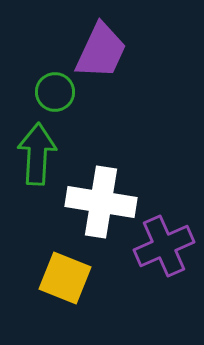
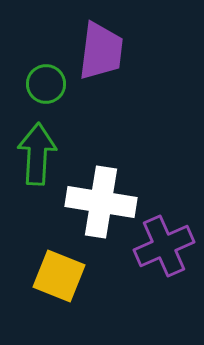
purple trapezoid: rotated 18 degrees counterclockwise
green circle: moved 9 px left, 8 px up
yellow square: moved 6 px left, 2 px up
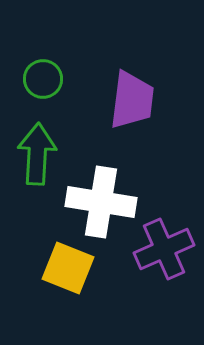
purple trapezoid: moved 31 px right, 49 px down
green circle: moved 3 px left, 5 px up
purple cross: moved 3 px down
yellow square: moved 9 px right, 8 px up
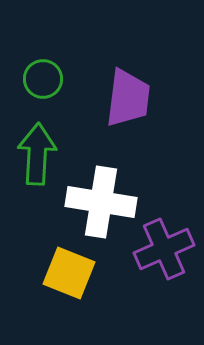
purple trapezoid: moved 4 px left, 2 px up
yellow square: moved 1 px right, 5 px down
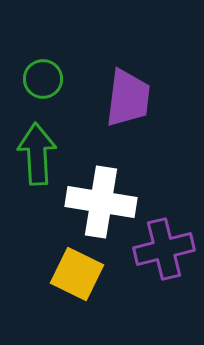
green arrow: rotated 6 degrees counterclockwise
purple cross: rotated 10 degrees clockwise
yellow square: moved 8 px right, 1 px down; rotated 4 degrees clockwise
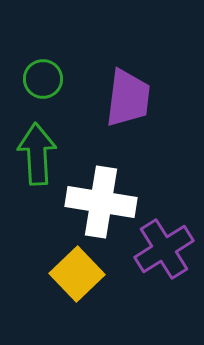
purple cross: rotated 18 degrees counterclockwise
yellow square: rotated 20 degrees clockwise
